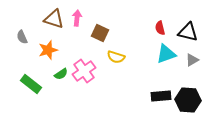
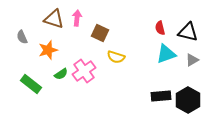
black hexagon: rotated 25 degrees clockwise
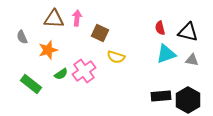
brown triangle: rotated 15 degrees counterclockwise
gray triangle: rotated 40 degrees clockwise
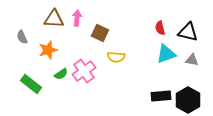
yellow semicircle: rotated 12 degrees counterclockwise
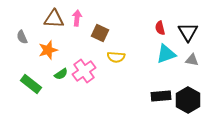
black triangle: rotated 45 degrees clockwise
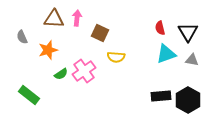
green rectangle: moved 2 px left, 11 px down
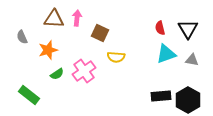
black triangle: moved 3 px up
green semicircle: moved 4 px left
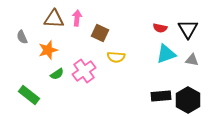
red semicircle: rotated 64 degrees counterclockwise
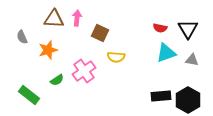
cyan triangle: moved 1 px up
green semicircle: moved 6 px down
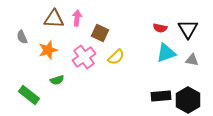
yellow semicircle: rotated 48 degrees counterclockwise
pink cross: moved 14 px up
green semicircle: rotated 16 degrees clockwise
